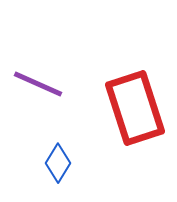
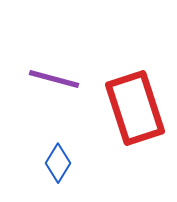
purple line: moved 16 px right, 5 px up; rotated 9 degrees counterclockwise
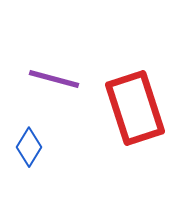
blue diamond: moved 29 px left, 16 px up
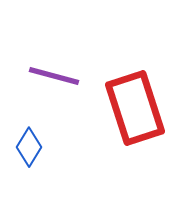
purple line: moved 3 px up
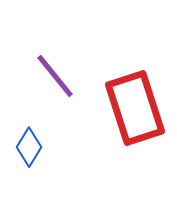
purple line: moved 1 px right; rotated 36 degrees clockwise
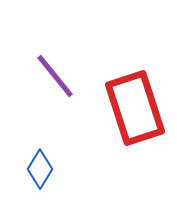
blue diamond: moved 11 px right, 22 px down
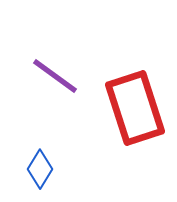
purple line: rotated 15 degrees counterclockwise
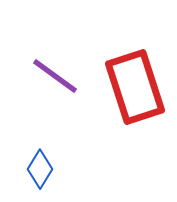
red rectangle: moved 21 px up
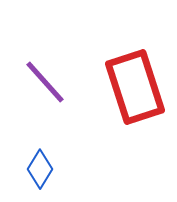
purple line: moved 10 px left, 6 px down; rotated 12 degrees clockwise
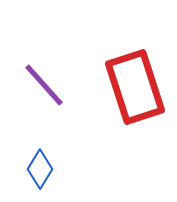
purple line: moved 1 px left, 3 px down
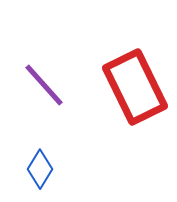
red rectangle: rotated 8 degrees counterclockwise
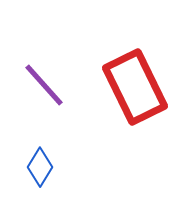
blue diamond: moved 2 px up
